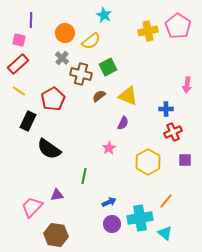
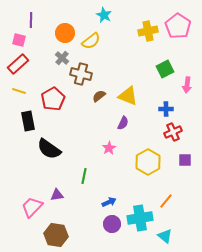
green square: moved 57 px right, 2 px down
yellow line: rotated 16 degrees counterclockwise
black rectangle: rotated 36 degrees counterclockwise
cyan triangle: moved 3 px down
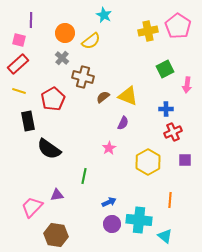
brown cross: moved 2 px right, 3 px down
brown semicircle: moved 4 px right, 1 px down
orange line: moved 4 px right, 1 px up; rotated 35 degrees counterclockwise
cyan cross: moved 1 px left, 2 px down; rotated 15 degrees clockwise
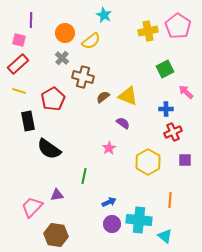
pink arrow: moved 1 px left, 7 px down; rotated 126 degrees clockwise
purple semicircle: rotated 80 degrees counterclockwise
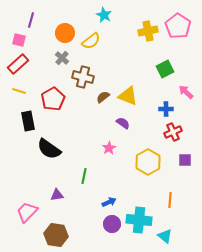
purple line: rotated 14 degrees clockwise
pink trapezoid: moved 5 px left, 5 px down
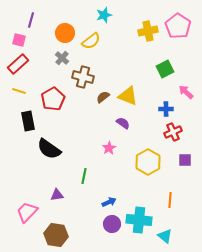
cyan star: rotated 28 degrees clockwise
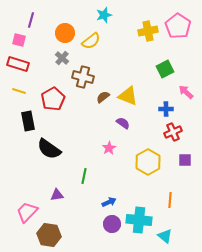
red rectangle: rotated 60 degrees clockwise
brown hexagon: moved 7 px left
